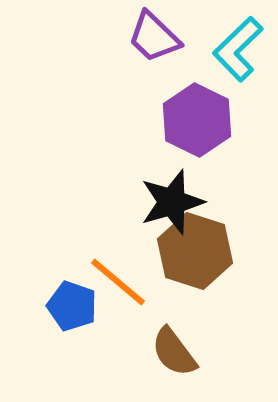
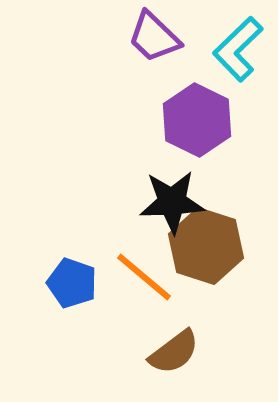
black star: rotated 14 degrees clockwise
brown hexagon: moved 11 px right, 5 px up
orange line: moved 26 px right, 5 px up
blue pentagon: moved 23 px up
brown semicircle: rotated 90 degrees counterclockwise
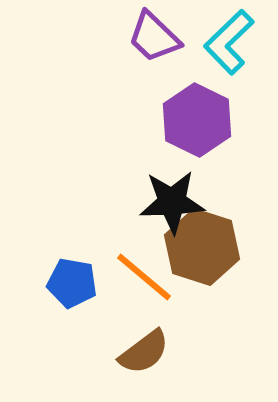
cyan L-shape: moved 9 px left, 7 px up
brown hexagon: moved 4 px left, 1 px down
blue pentagon: rotated 9 degrees counterclockwise
brown semicircle: moved 30 px left
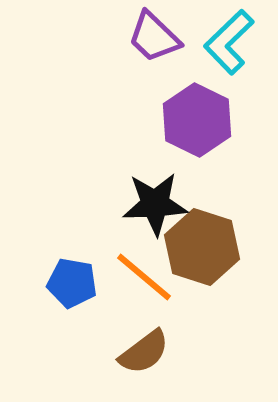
black star: moved 17 px left, 2 px down
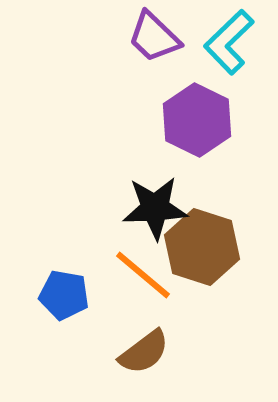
black star: moved 4 px down
orange line: moved 1 px left, 2 px up
blue pentagon: moved 8 px left, 12 px down
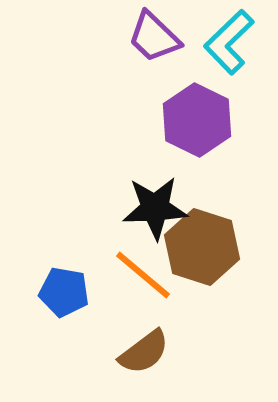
blue pentagon: moved 3 px up
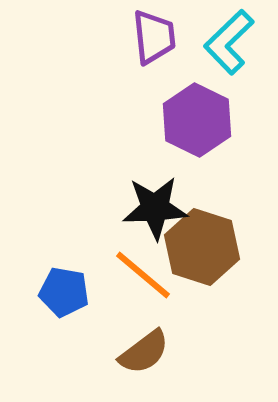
purple trapezoid: rotated 140 degrees counterclockwise
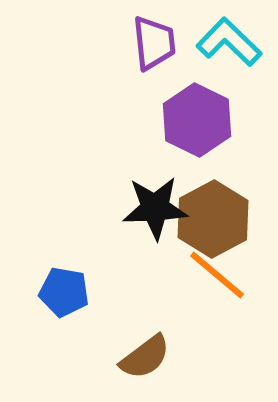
purple trapezoid: moved 6 px down
cyan L-shape: rotated 88 degrees clockwise
brown hexagon: moved 11 px right, 28 px up; rotated 14 degrees clockwise
orange line: moved 74 px right
brown semicircle: moved 1 px right, 5 px down
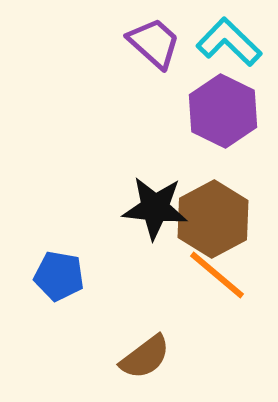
purple trapezoid: rotated 42 degrees counterclockwise
purple hexagon: moved 26 px right, 9 px up
black star: rotated 8 degrees clockwise
blue pentagon: moved 5 px left, 16 px up
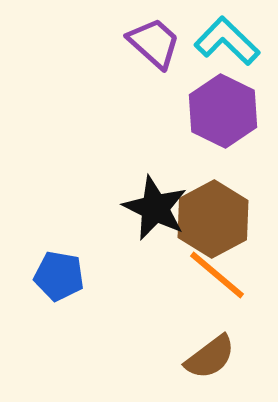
cyan L-shape: moved 2 px left, 1 px up
black star: rotated 20 degrees clockwise
brown semicircle: moved 65 px right
